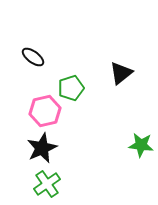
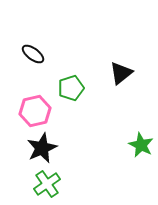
black ellipse: moved 3 px up
pink hexagon: moved 10 px left
green star: rotated 20 degrees clockwise
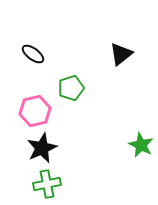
black triangle: moved 19 px up
green cross: rotated 24 degrees clockwise
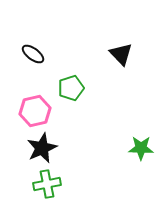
black triangle: rotated 35 degrees counterclockwise
green star: moved 3 px down; rotated 25 degrees counterclockwise
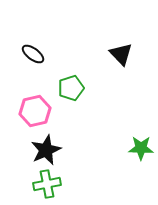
black star: moved 4 px right, 2 px down
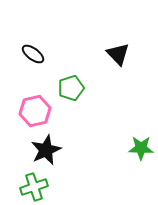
black triangle: moved 3 px left
green cross: moved 13 px left, 3 px down; rotated 8 degrees counterclockwise
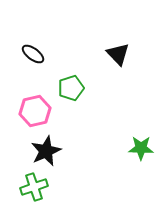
black star: moved 1 px down
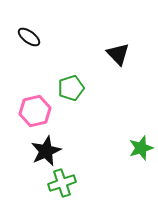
black ellipse: moved 4 px left, 17 px up
green star: rotated 20 degrees counterclockwise
green cross: moved 28 px right, 4 px up
